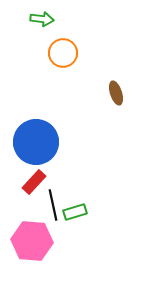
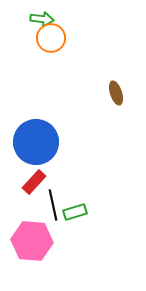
orange circle: moved 12 px left, 15 px up
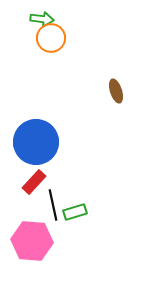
brown ellipse: moved 2 px up
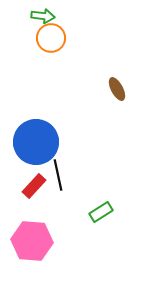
green arrow: moved 1 px right, 3 px up
brown ellipse: moved 1 px right, 2 px up; rotated 10 degrees counterclockwise
red rectangle: moved 4 px down
black line: moved 5 px right, 30 px up
green rectangle: moved 26 px right; rotated 15 degrees counterclockwise
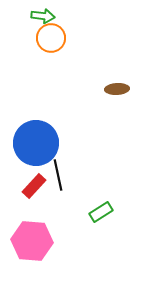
brown ellipse: rotated 65 degrees counterclockwise
blue circle: moved 1 px down
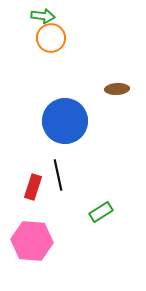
blue circle: moved 29 px right, 22 px up
red rectangle: moved 1 px left, 1 px down; rotated 25 degrees counterclockwise
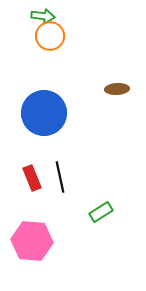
orange circle: moved 1 px left, 2 px up
blue circle: moved 21 px left, 8 px up
black line: moved 2 px right, 2 px down
red rectangle: moved 1 px left, 9 px up; rotated 40 degrees counterclockwise
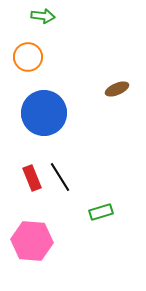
orange circle: moved 22 px left, 21 px down
brown ellipse: rotated 20 degrees counterclockwise
black line: rotated 20 degrees counterclockwise
green rectangle: rotated 15 degrees clockwise
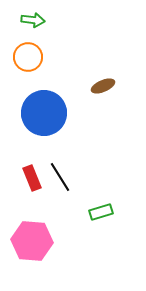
green arrow: moved 10 px left, 4 px down
brown ellipse: moved 14 px left, 3 px up
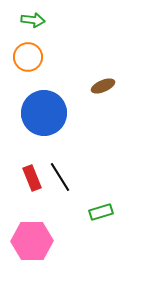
pink hexagon: rotated 6 degrees counterclockwise
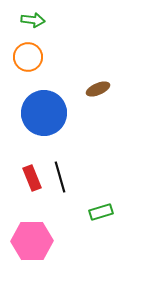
brown ellipse: moved 5 px left, 3 px down
black line: rotated 16 degrees clockwise
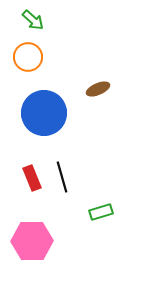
green arrow: rotated 35 degrees clockwise
black line: moved 2 px right
